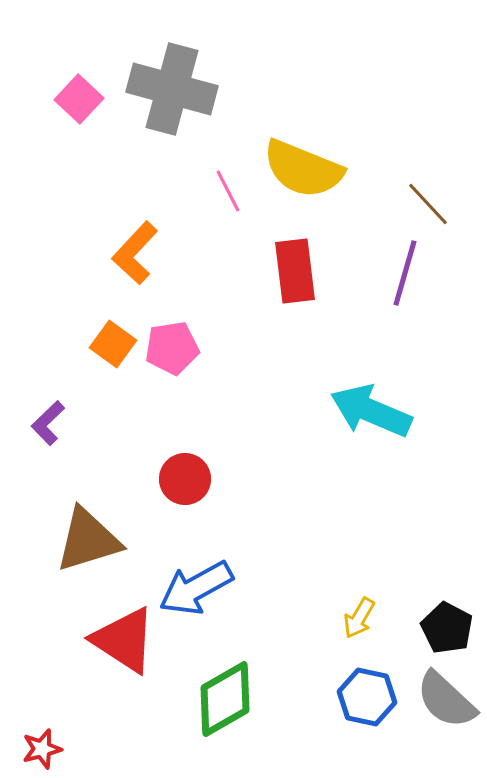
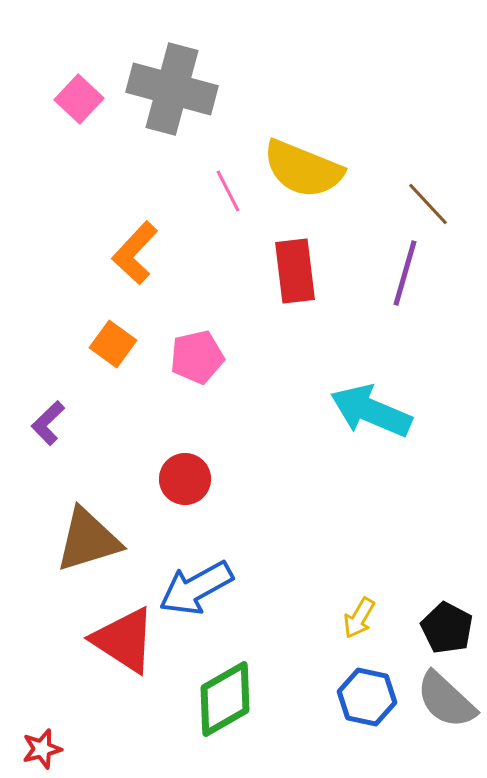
pink pentagon: moved 25 px right, 9 px down; rotated 4 degrees counterclockwise
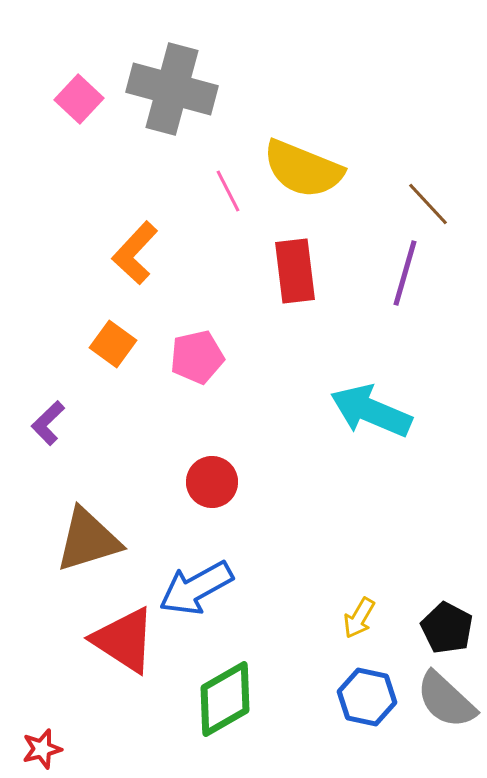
red circle: moved 27 px right, 3 px down
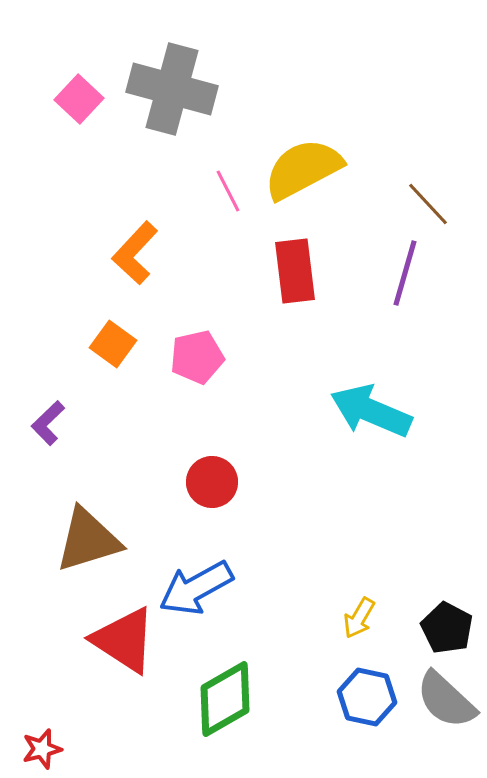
yellow semicircle: rotated 130 degrees clockwise
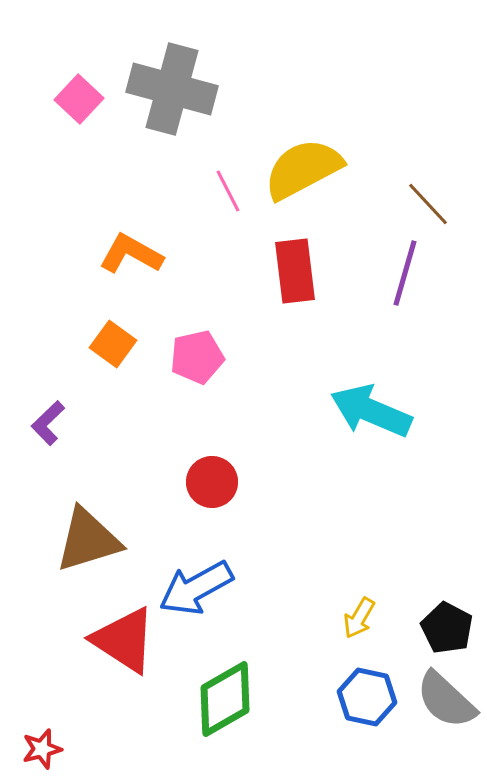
orange L-shape: moved 4 px left, 1 px down; rotated 76 degrees clockwise
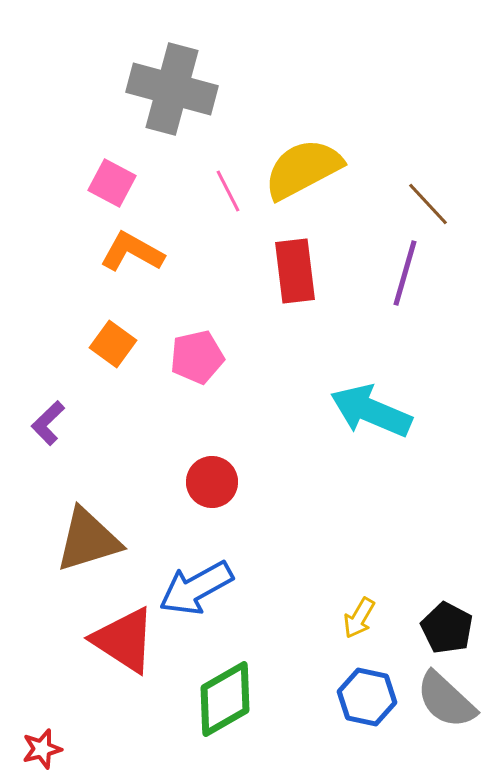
pink square: moved 33 px right, 84 px down; rotated 15 degrees counterclockwise
orange L-shape: moved 1 px right, 2 px up
